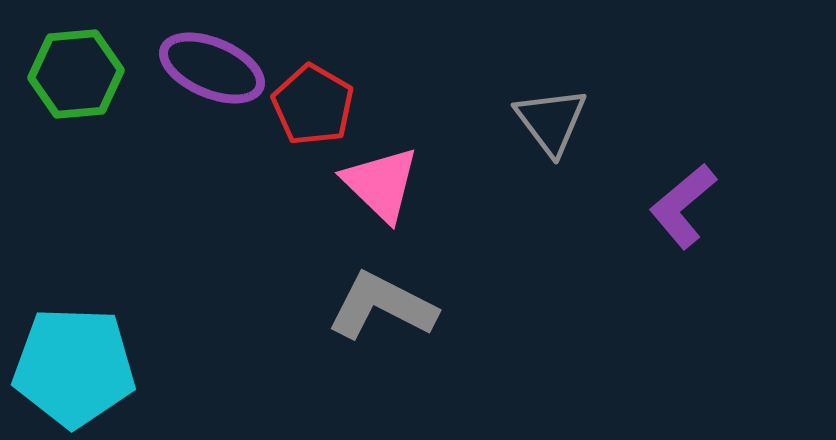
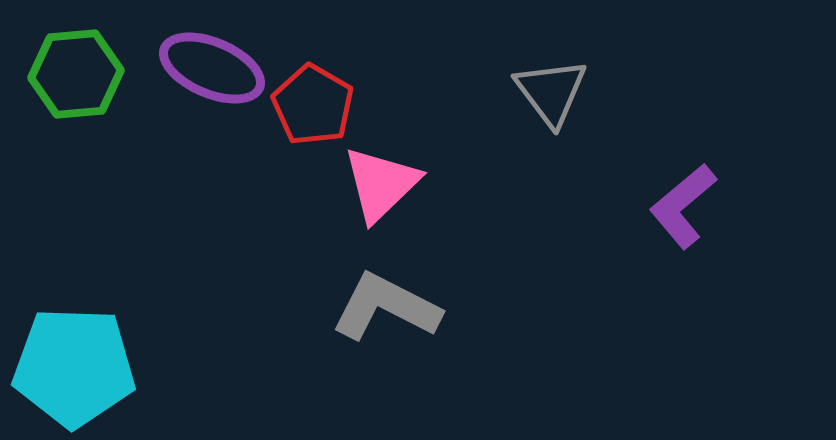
gray triangle: moved 29 px up
pink triangle: rotated 32 degrees clockwise
gray L-shape: moved 4 px right, 1 px down
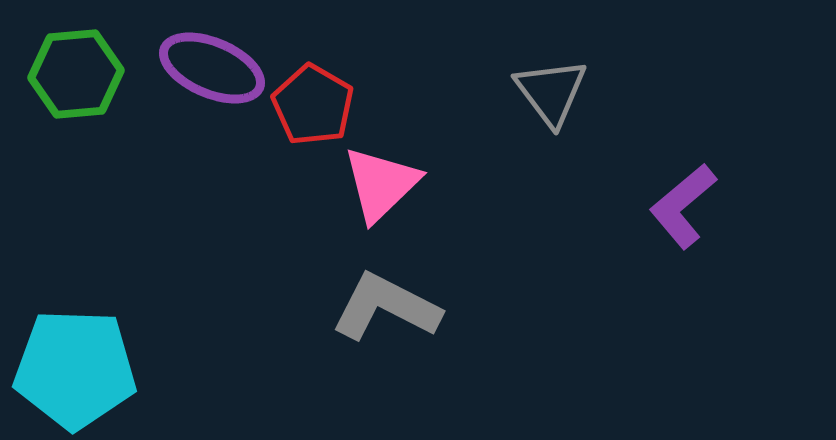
cyan pentagon: moved 1 px right, 2 px down
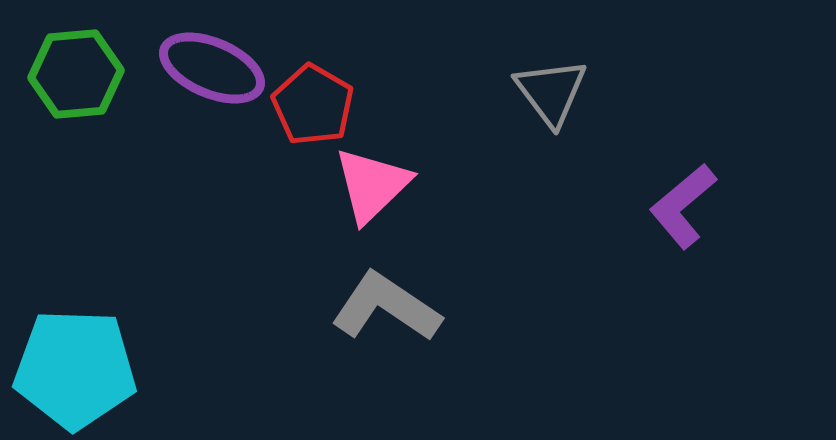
pink triangle: moved 9 px left, 1 px down
gray L-shape: rotated 7 degrees clockwise
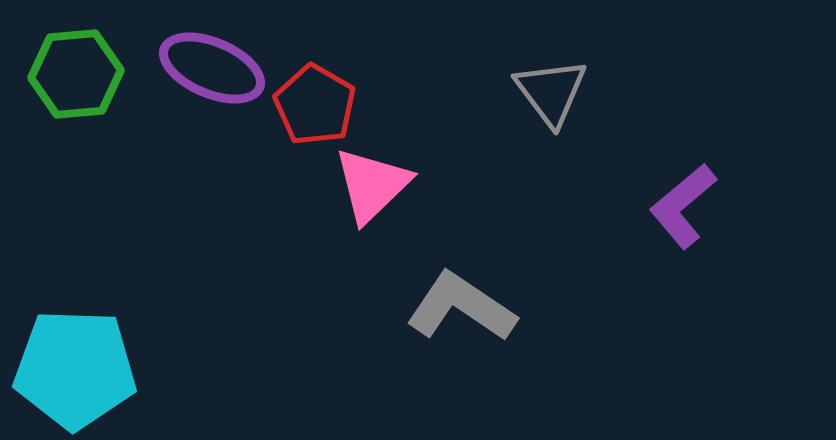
red pentagon: moved 2 px right
gray L-shape: moved 75 px right
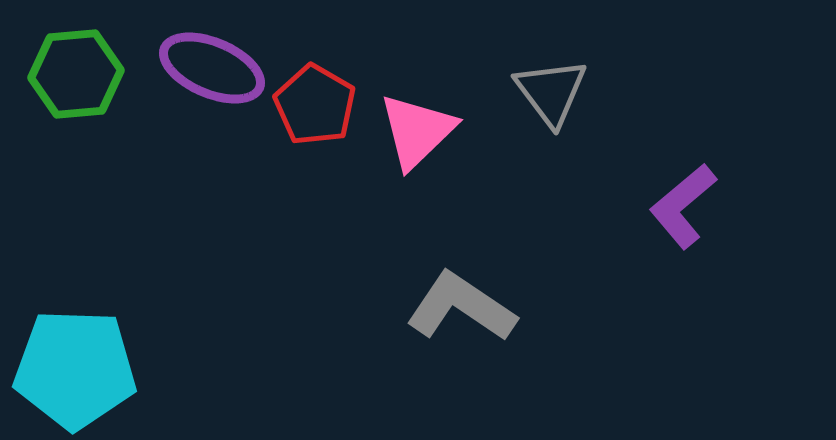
pink triangle: moved 45 px right, 54 px up
